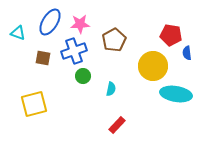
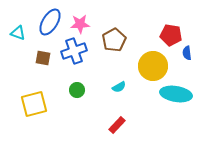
green circle: moved 6 px left, 14 px down
cyan semicircle: moved 8 px right, 2 px up; rotated 48 degrees clockwise
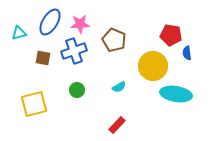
cyan triangle: moved 1 px right; rotated 35 degrees counterclockwise
brown pentagon: rotated 20 degrees counterclockwise
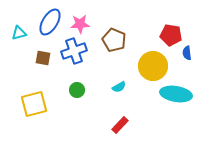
red rectangle: moved 3 px right
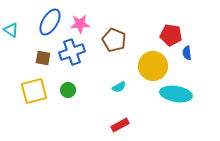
cyan triangle: moved 8 px left, 3 px up; rotated 49 degrees clockwise
blue cross: moved 2 px left, 1 px down
green circle: moved 9 px left
yellow square: moved 13 px up
red rectangle: rotated 18 degrees clockwise
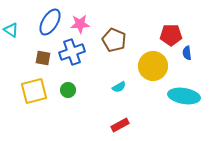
red pentagon: rotated 10 degrees counterclockwise
cyan ellipse: moved 8 px right, 2 px down
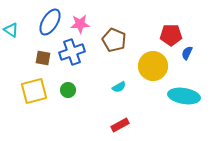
blue semicircle: rotated 32 degrees clockwise
